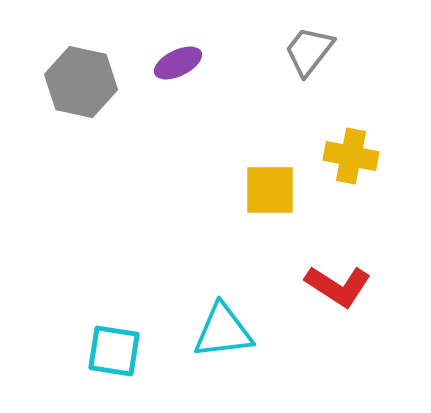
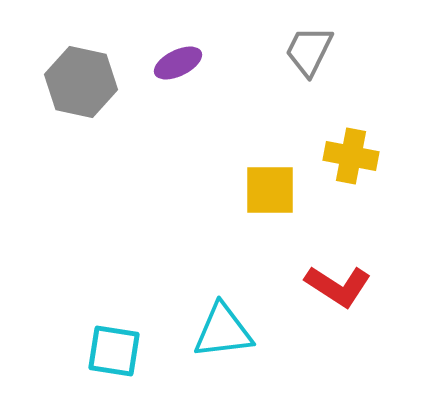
gray trapezoid: rotated 12 degrees counterclockwise
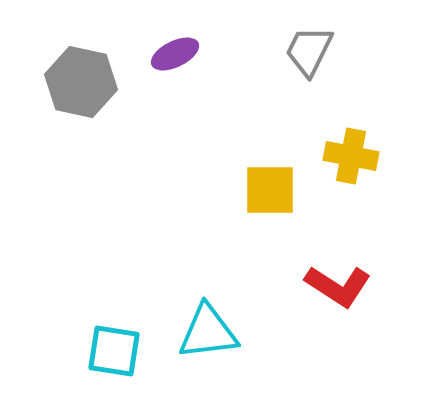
purple ellipse: moved 3 px left, 9 px up
cyan triangle: moved 15 px left, 1 px down
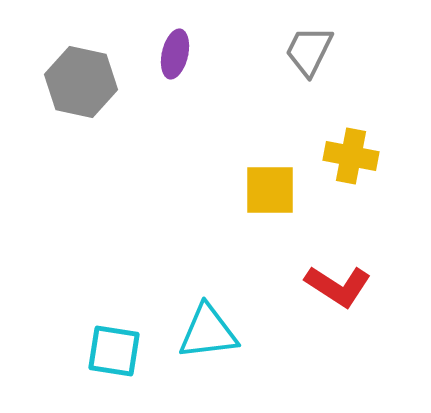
purple ellipse: rotated 51 degrees counterclockwise
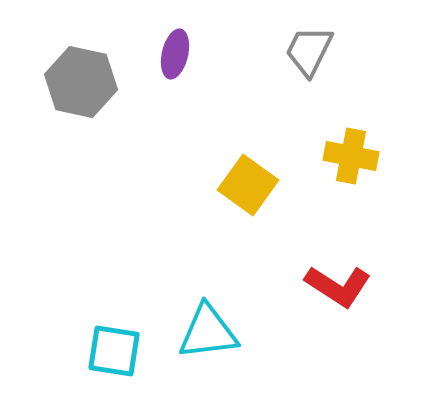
yellow square: moved 22 px left, 5 px up; rotated 36 degrees clockwise
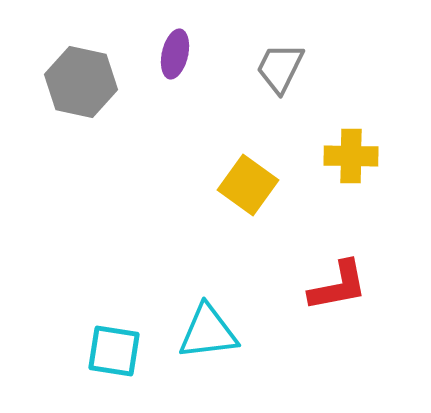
gray trapezoid: moved 29 px left, 17 px down
yellow cross: rotated 10 degrees counterclockwise
red L-shape: rotated 44 degrees counterclockwise
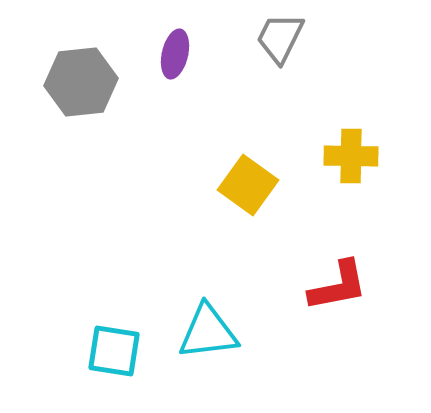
gray trapezoid: moved 30 px up
gray hexagon: rotated 18 degrees counterclockwise
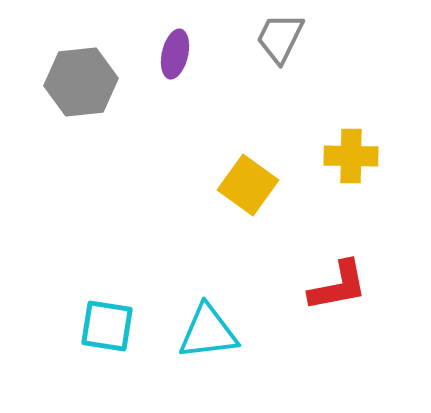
cyan square: moved 7 px left, 25 px up
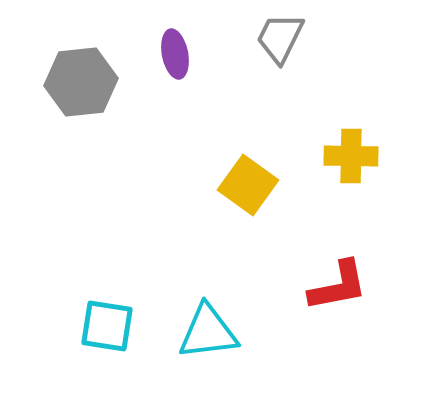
purple ellipse: rotated 24 degrees counterclockwise
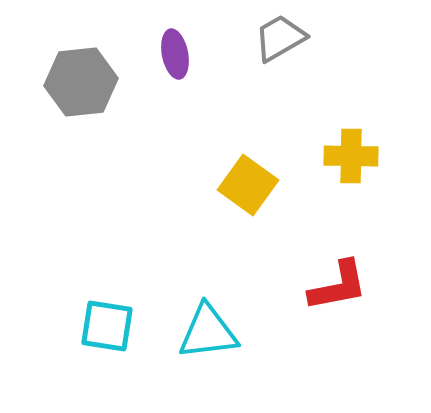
gray trapezoid: rotated 34 degrees clockwise
